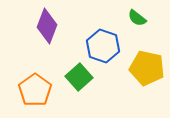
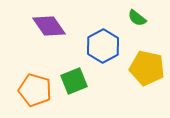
purple diamond: moved 2 px right; rotated 56 degrees counterclockwise
blue hexagon: rotated 12 degrees clockwise
green square: moved 5 px left, 4 px down; rotated 20 degrees clockwise
orange pentagon: rotated 20 degrees counterclockwise
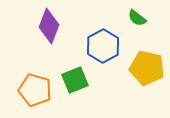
purple diamond: rotated 56 degrees clockwise
green square: moved 1 px right, 1 px up
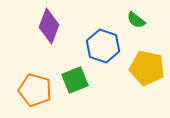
green semicircle: moved 1 px left, 2 px down
blue hexagon: rotated 12 degrees counterclockwise
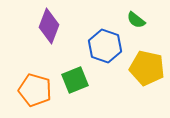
blue hexagon: moved 2 px right
